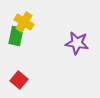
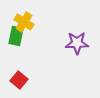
purple star: rotated 10 degrees counterclockwise
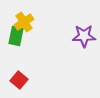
yellow cross: rotated 24 degrees clockwise
purple star: moved 7 px right, 7 px up
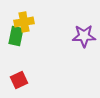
yellow cross: rotated 24 degrees clockwise
red square: rotated 24 degrees clockwise
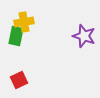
purple star: rotated 20 degrees clockwise
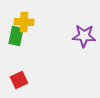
yellow cross: rotated 12 degrees clockwise
purple star: rotated 15 degrees counterclockwise
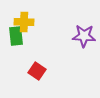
green rectangle: rotated 18 degrees counterclockwise
red square: moved 18 px right, 9 px up; rotated 30 degrees counterclockwise
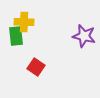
purple star: rotated 10 degrees clockwise
red square: moved 1 px left, 4 px up
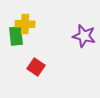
yellow cross: moved 1 px right, 2 px down
